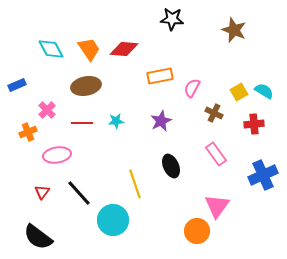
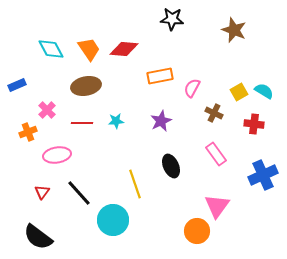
red cross: rotated 12 degrees clockwise
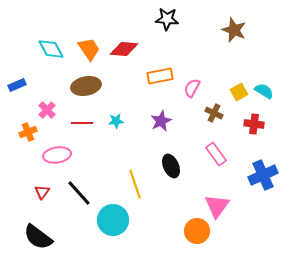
black star: moved 5 px left
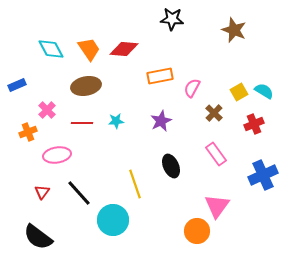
black star: moved 5 px right
brown cross: rotated 18 degrees clockwise
red cross: rotated 30 degrees counterclockwise
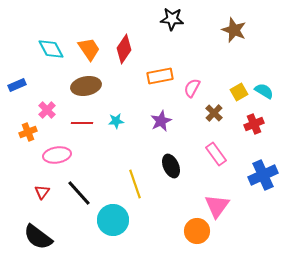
red diamond: rotated 60 degrees counterclockwise
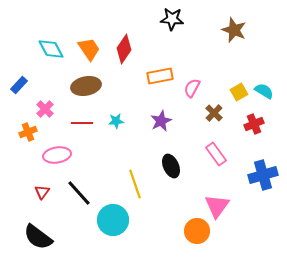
blue rectangle: moved 2 px right; rotated 24 degrees counterclockwise
pink cross: moved 2 px left, 1 px up
blue cross: rotated 8 degrees clockwise
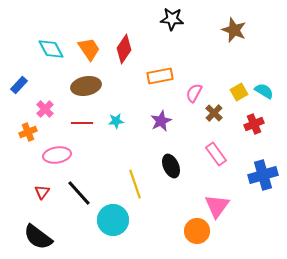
pink semicircle: moved 2 px right, 5 px down
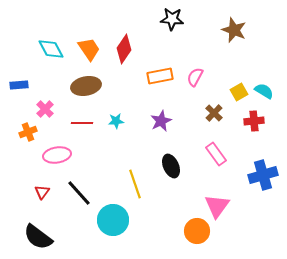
blue rectangle: rotated 42 degrees clockwise
pink semicircle: moved 1 px right, 16 px up
red cross: moved 3 px up; rotated 18 degrees clockwise
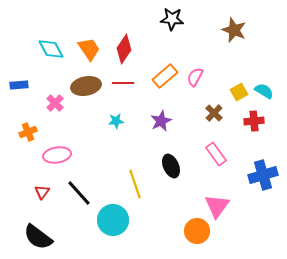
orange rectangle: moved 5 px right; rotated 30 degrees counterclockwise
pink cross: moved 10 px right, 6 px up
red line: moved 41 px right, 40 px up
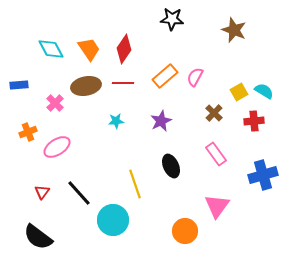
pink ellipse: moved 8 px up; rotated 24 degrees counterclockwise
orange circle: moved 12 px left
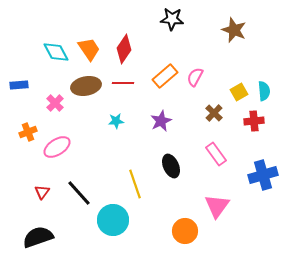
cyan diamond: moved 5 px right, 3 px down
cyan semicircle: rotated 54 degrees clockwise
black semicircle: rotated 124 degrees clockwise
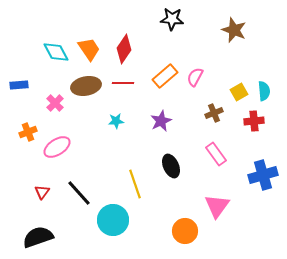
brown cross: rotated 24 degrees clockwise
